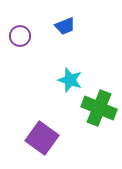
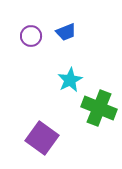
blue trapezoid: moved 1 px right, 6 px down
purple circle: moved 11 px right
cyan star: rotated 25 degrees clockwise
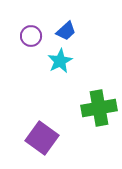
blue trapezoid: moved 1 px up; rotated 20 degrees counterclockwise
cyan star: moved 10 px left, 19 px up
green cross: rotated 32 degrees counterclockwise
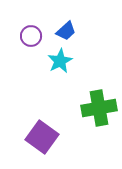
purple square: moved 1 px up
